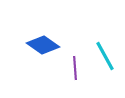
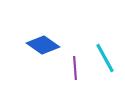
cyan line: moved 2 px down
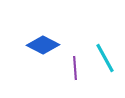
blue diamond: rotated 8 degrees counterclockwise
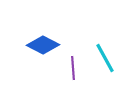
purple line: moved 2 px left
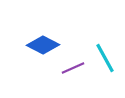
purple line: rotated 70 degrees clockwise
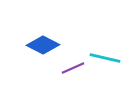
cyan line: rotated 48 degrees counterclockwise
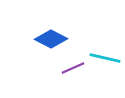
blue diamond: moved 8 px right, 6 px up
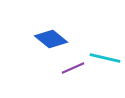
blue diamond: rotated 12 degrees clockwise
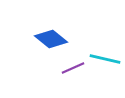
cyan line: moved 1 px down
